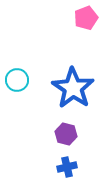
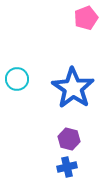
cyan circle: moved 1 px up
purple hexagon: moved 3 px right, 5 px down
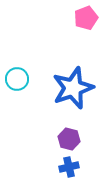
blue star: rotated 18 degrees clockwise
blue cross: moved 2 px right
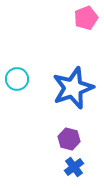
blue cross: moved 5 px right; rotated 24 degrees counterclockwise
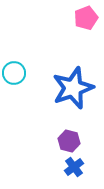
cyan circle: moved 3 px left, 6 px up
purple hexagon: moved 2 px down
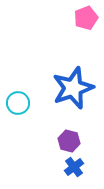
cyan circle: moved 4 px right, 30 px down
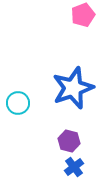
pink pentagon: moved 3 px left, 3 px up
